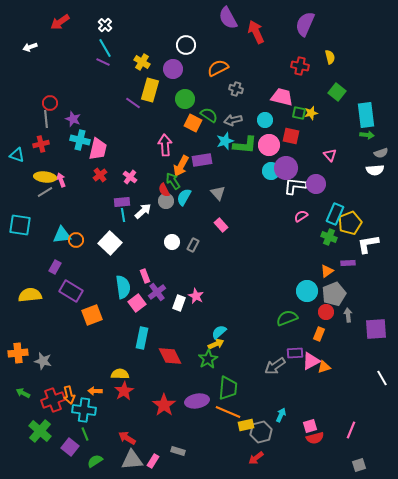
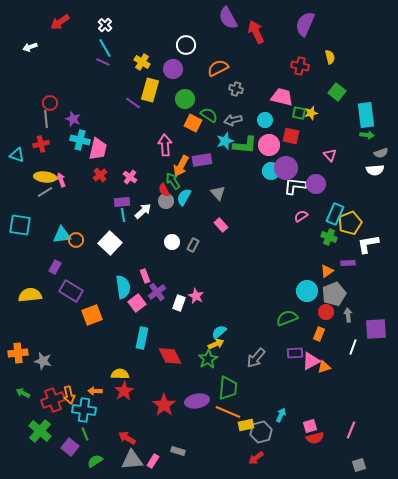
gray arrow at (275, 366): moved 19 px left, 8 px up; rotated 15 degrees counterclockwise
white line at (382, 378): moved 29 px left, 31 px up; rotated 49 degrees clockwise
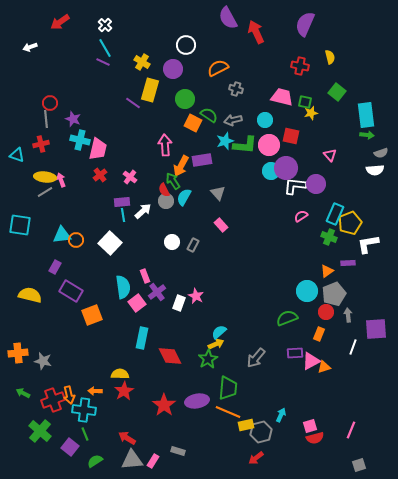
green square at (299, 113): moved 6 px right, 11 px up
yellow semicircle at (30, 295): rotated 20 degrees clockwise
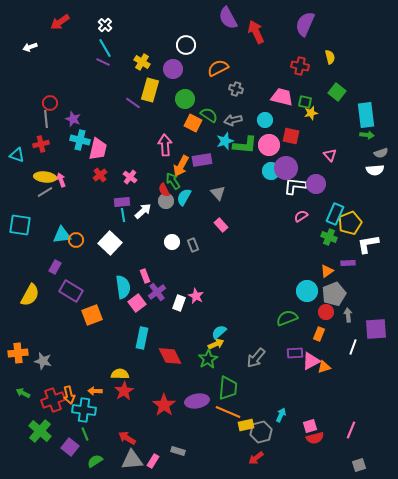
gray rectangle at (193, 245): rotated 48 degrees counterclockwise
yellow semicircle at (30, 295): rotated 105 degrees clockwise
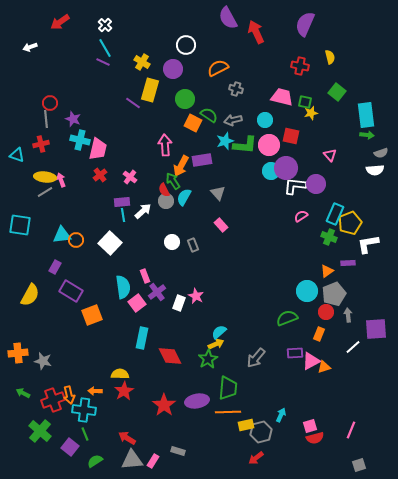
white line at (353, 347): rotated 28 degrees clockwise
orange line at (228, 412): rotated 25 degrees counterclockwise
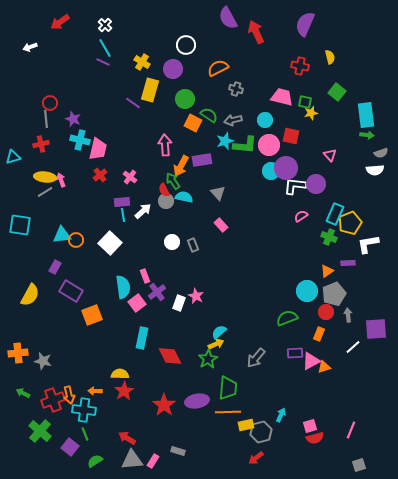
cyan triangle at (17, 155): moved 4 px left, 2 px down; rotated 35 degrees counterclockwise
cyan semicircle at (184, 197): rotated 72 degrees clockwise
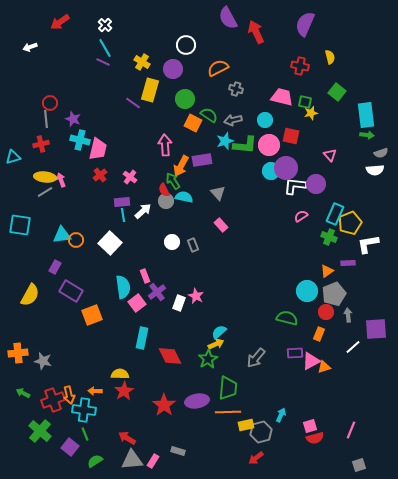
green semicircle at (287, 318): rotated 35 degrees clockwise
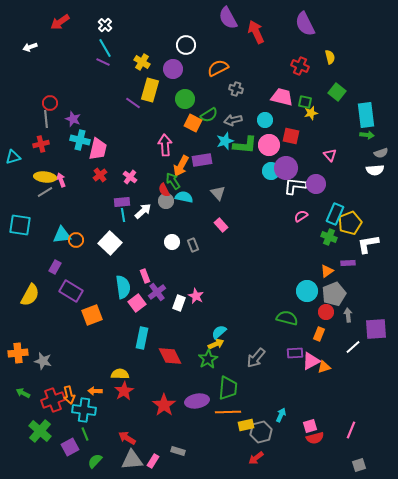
purple semicircle at (305, 24): rotated 50 degrees counterclockwise
red cross at (300, 66): rotated 12 degrees clockwise
green semicircle at (209, 115): rotated 114 degrees clockwise
purple square at (70, 447): rotated 24 degrees clockwise
green semicircle at (95, 461): rotated 14 degrees counterclockwise
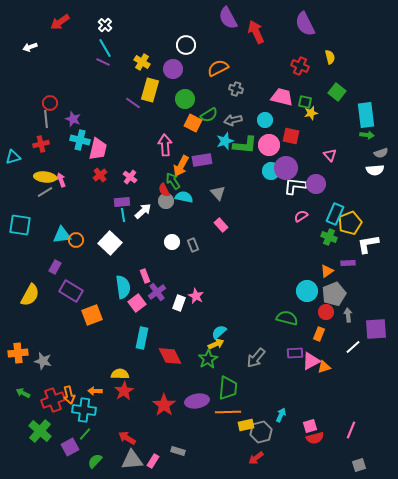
green line at (85, 434): rotated 64 degrees clockwise
